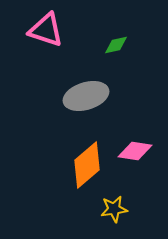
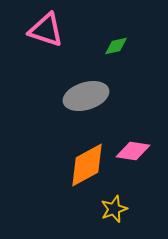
green diamond: moved 1 px down
pink diamond: moved 2 px left
orange diamond: rotated 12 degrees clockwise
yellow star: rotated 12 degrees counterclockwise
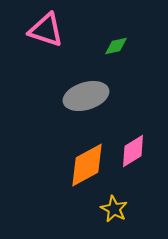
pink diamond: rotated 40 degrees counterclockwise
yellow star: rotated 24 degrees counterclockwise
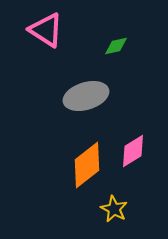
pink triangle: rotated 15 degrees clockwise
orange diamond: rotated 9 degrees counterclockwise
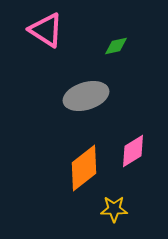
orange diamond: moved 3 px left, 3 px down
yellow star: rotated 28 degrees counterclockwise
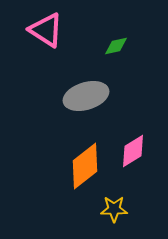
orange diamond: moved 1 px right, 2 px up
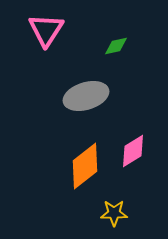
pink triangle: rotated 30 degrees clockwise
yellow star: moved 4 px down
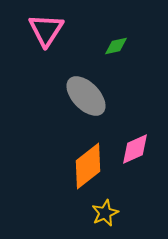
gray ellipse: rotated 63 degrees clockwise
pink diamond: moved 2 px right, 2 px up; rotated 8 degrees clockwise
orange diamond: moved 3 px right
yellow star: moved 9 px left; rotated 24 degrees counterclockwise
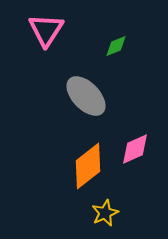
green diamond: rotated 10 degrees counterclockwise
